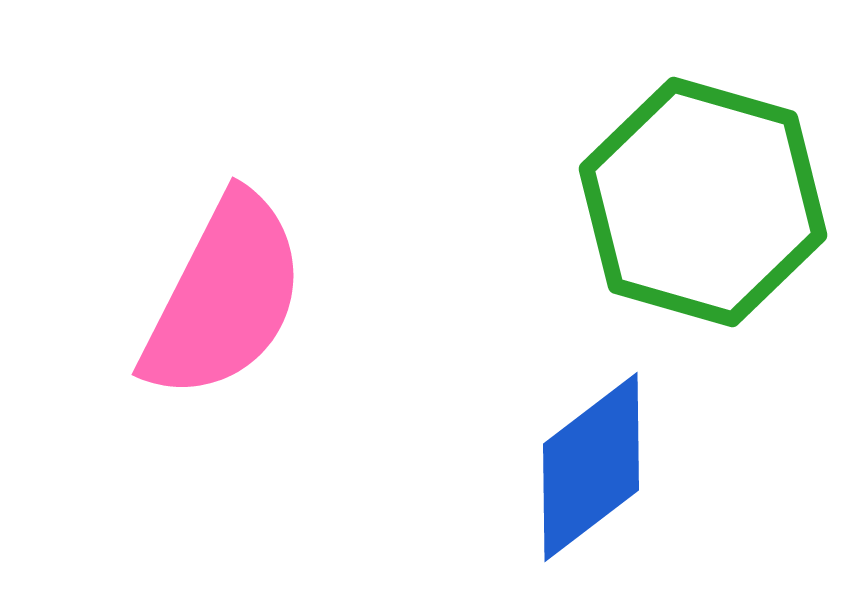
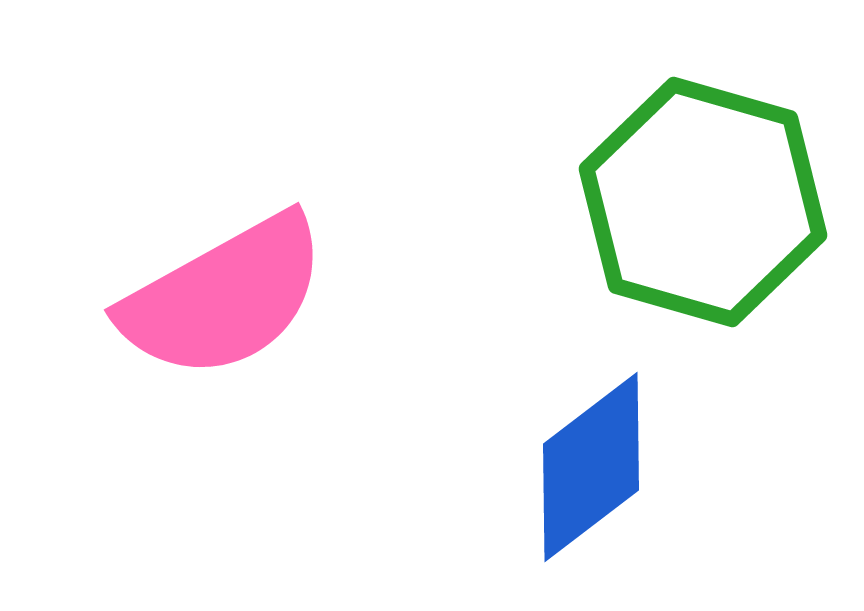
pink semicircle: rotated 34 degrees clockwise
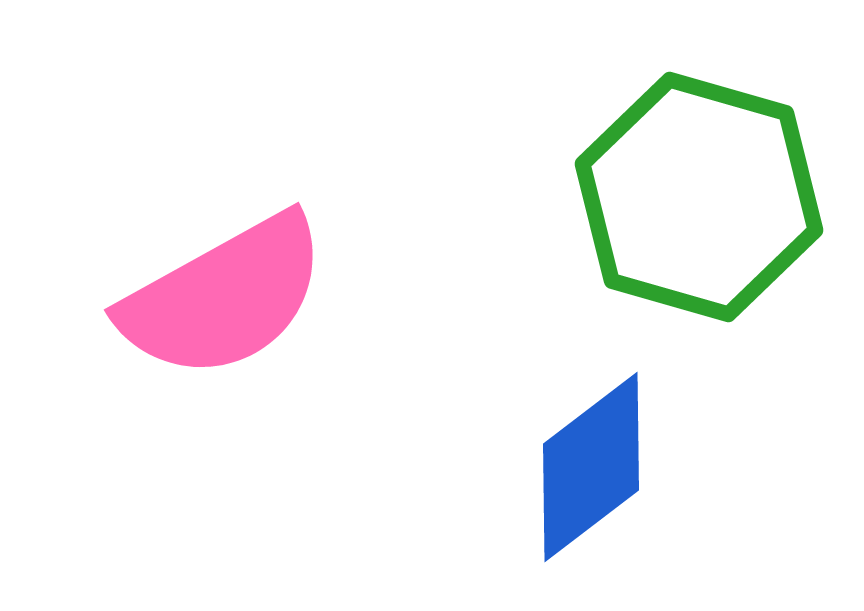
green hexagon: moved 4 px left, 5 px up
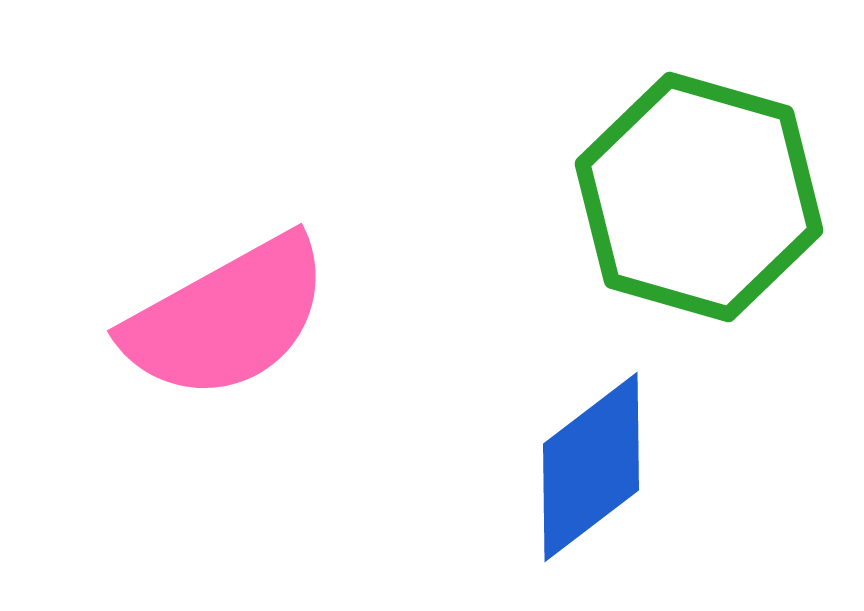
pink semicircle: moved 3 px right, 21 px down
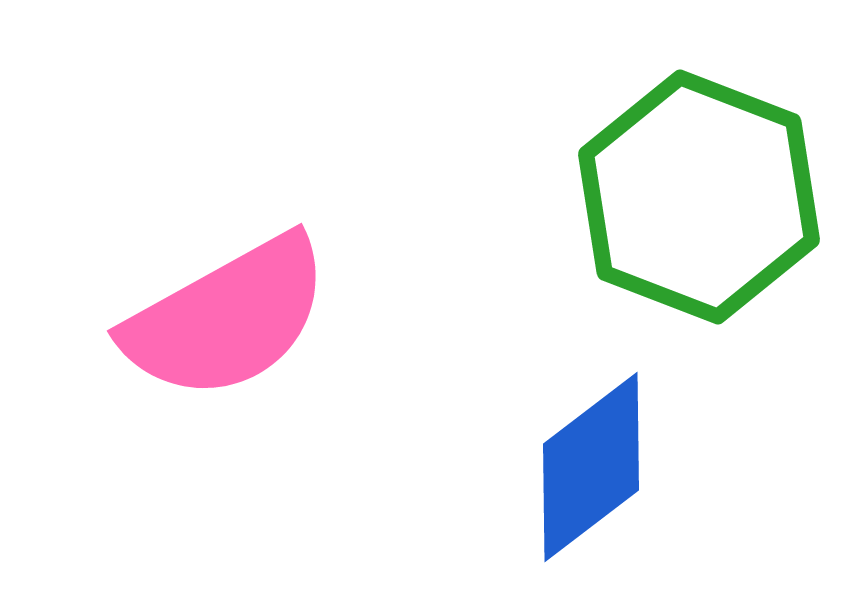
green hexagon: rotated 5 degrees clockwise
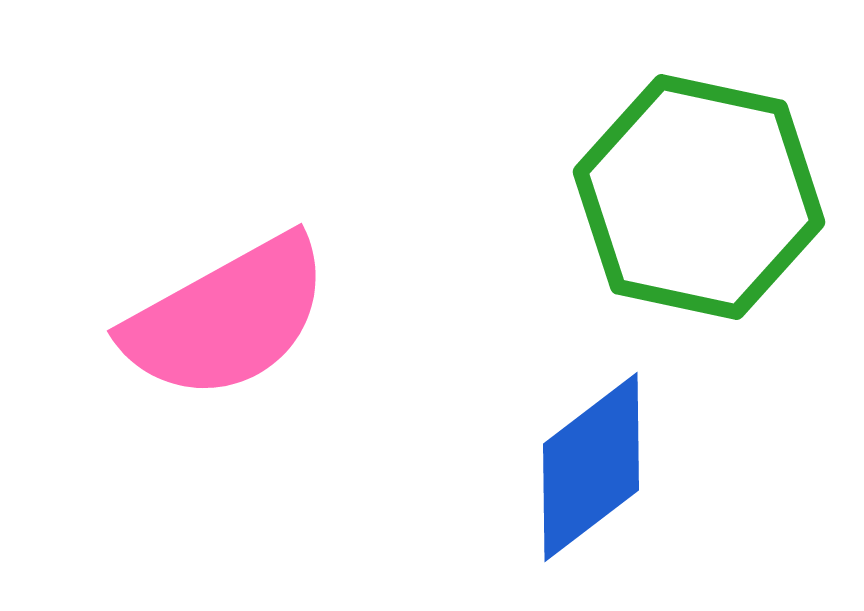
green hexagon: rotated 9 degrees counterclockwise
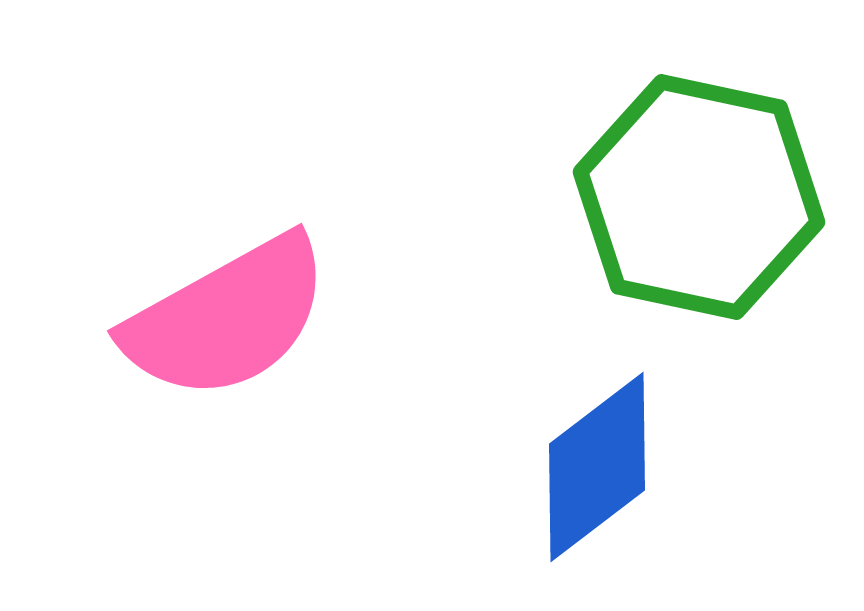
blue diamond: moved 6 px right
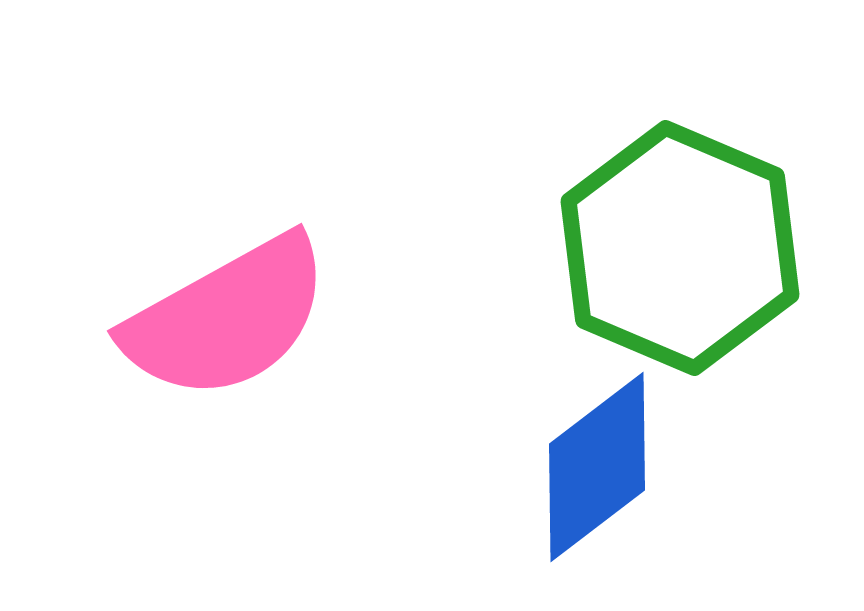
green hexagon: moved 19 px left, 51 px down; rotated 11 degrees clockwise
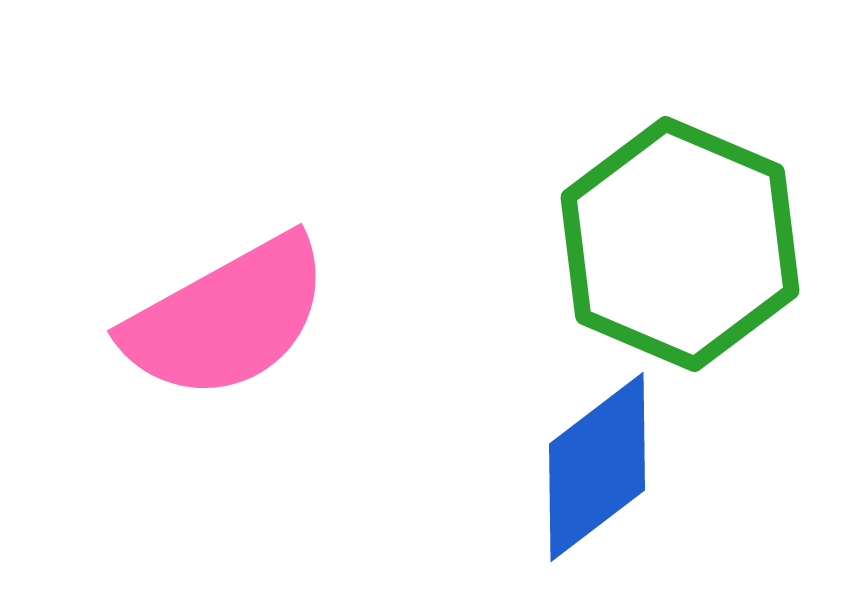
green hexagon: moved 4 px up
